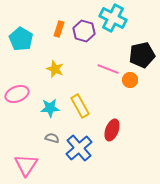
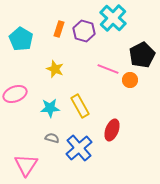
cyan cross: rotated 16 degrees clockwise
black pentagon: rotated 15 degrees counterclockwise
pink ellipse: moved 2 px left
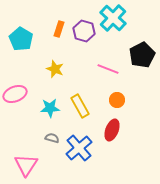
orange circle: moved 13 px left, 20 px down
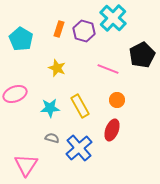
yellow star: moved 2 px right, 1 px up
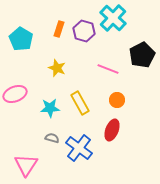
yellow rectangle: moved 3 px up
blue cross: rotated 12 degrees counterclockwise
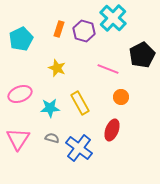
cyan pentagon: rotated 15 degrees clockwise
pink ellipse: moved 5 px right
orange circle: moved 4 px right, 3 px up
pink triangle: moved 8 px left, 26 px up
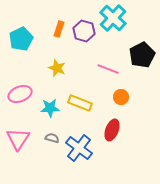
yellow rectangle: rotated 40 degrees counterclockwise
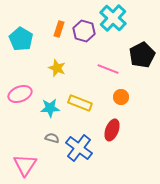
cyan pentagon: rotated 15 degrees counterclockwise
pink triangle: moved 7 px right, 26 px down
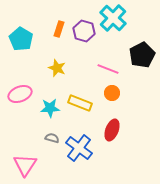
orange circle: moved 9 px left, 4 px up
